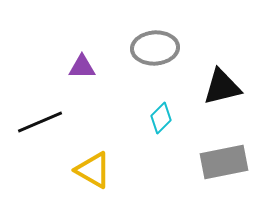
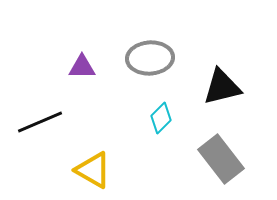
gray ellipse: moved 5 px left, 10 px down
gray rectangle: moved 3 px left, 3 px up; rotated 63 degrees clockwise
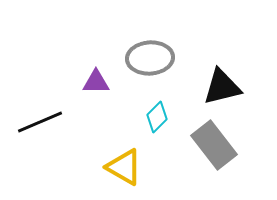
purple triangle: moved 14 px right, 15 px down
cyan diamond: moved 4 px left, 1 px up
gray rectangle: moved 7 px left, 14 px up
yellow triangle: moved 31 px right, 3 px up
